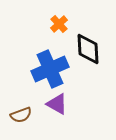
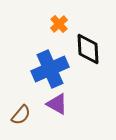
brown semicircle: rotated 30 degrees counterclockwise
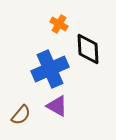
orange cross: rotated 18 degrees counterclockwise
purple triangle: moved 2 px down
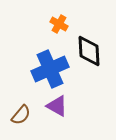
black diamond: moved 1 px right, 2 px down
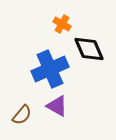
orange cross: moved 3 px right
black diamond: moved 2 px up; rotated 20 degrees counterclockwise
brown semicircle: moved 1 px right
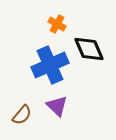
orange cross: moved 5 px left
blue cross: moved 4 px up
purple triangle: rotated 15 degrees clockwise
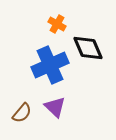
black diamond: moved 1 px left, 1 px up
purple triangle: moved 2 px left, 1 px down
brown semicircle: moved 2 px up
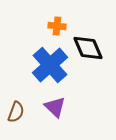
orange cross: moved 2 px down; rotated 24 degrees counterclockwise
blue cross: rotated 18 degrees counterclockwise
brown semicircle: moved 6 px left, 1 px up; rotated 20 degrees counterclockwise
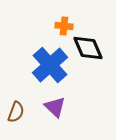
orange cross: moved 7 px right
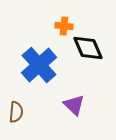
blue cross: moved 11 px left
purple triangle: moved 19 px right, 2 px up
brown semicircle: rotated 15 degrees counterclockwise
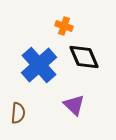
orange cross: rotated 12 degrees clockwise
black diamond: moved 4 px left, 9 px down
brown semicircle: moved 2 px right, 1 px down
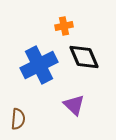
orange cross: rotated 30 degrees counterclockwise
blue cross: rotated 15 degrees clockwise
brown semicircle: moved 6 px down
